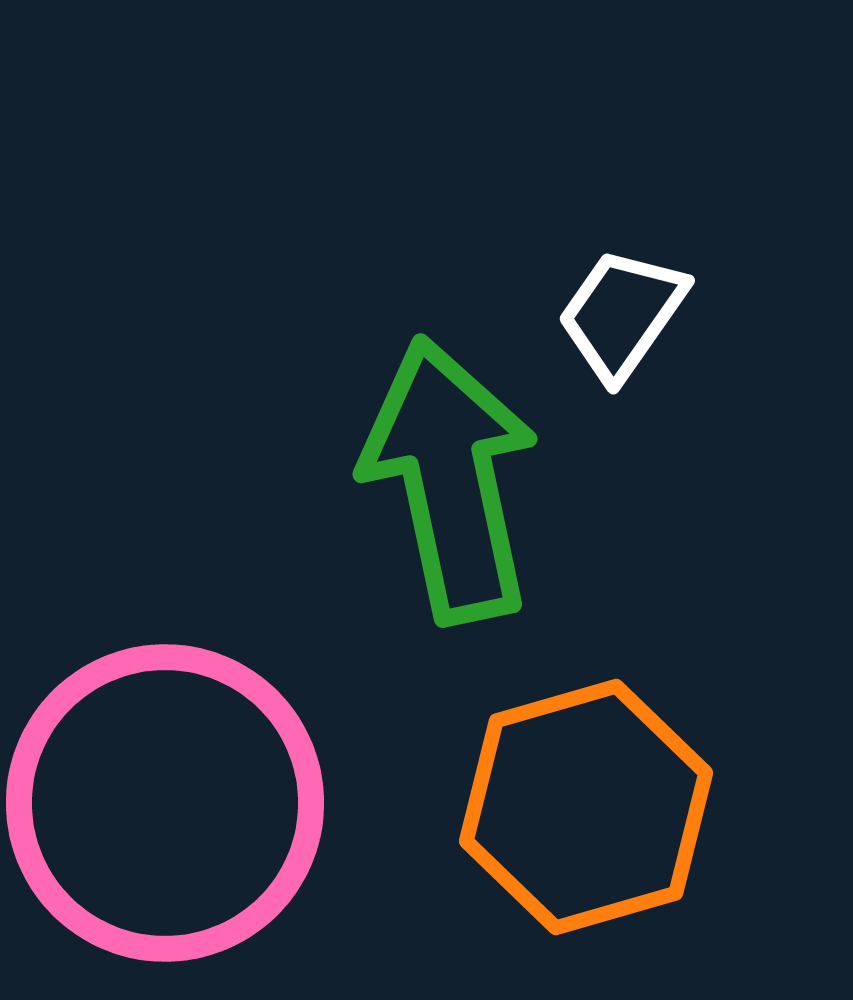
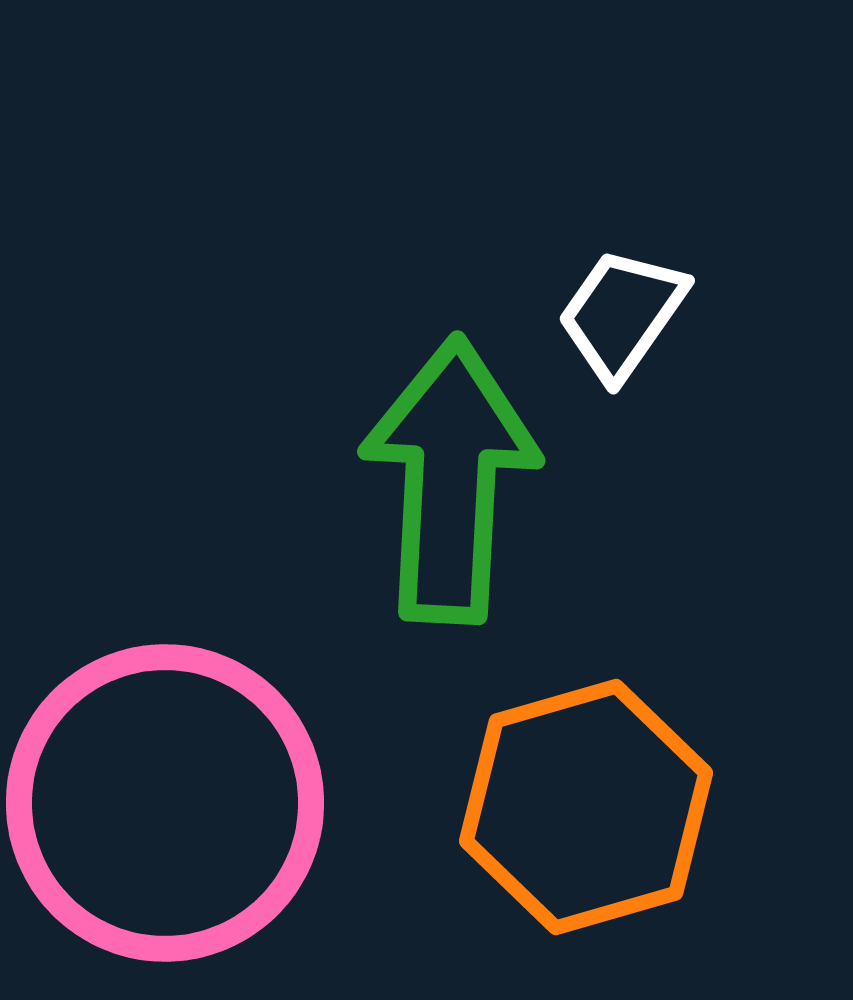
green arrow: rotated 15 degrees clockwise
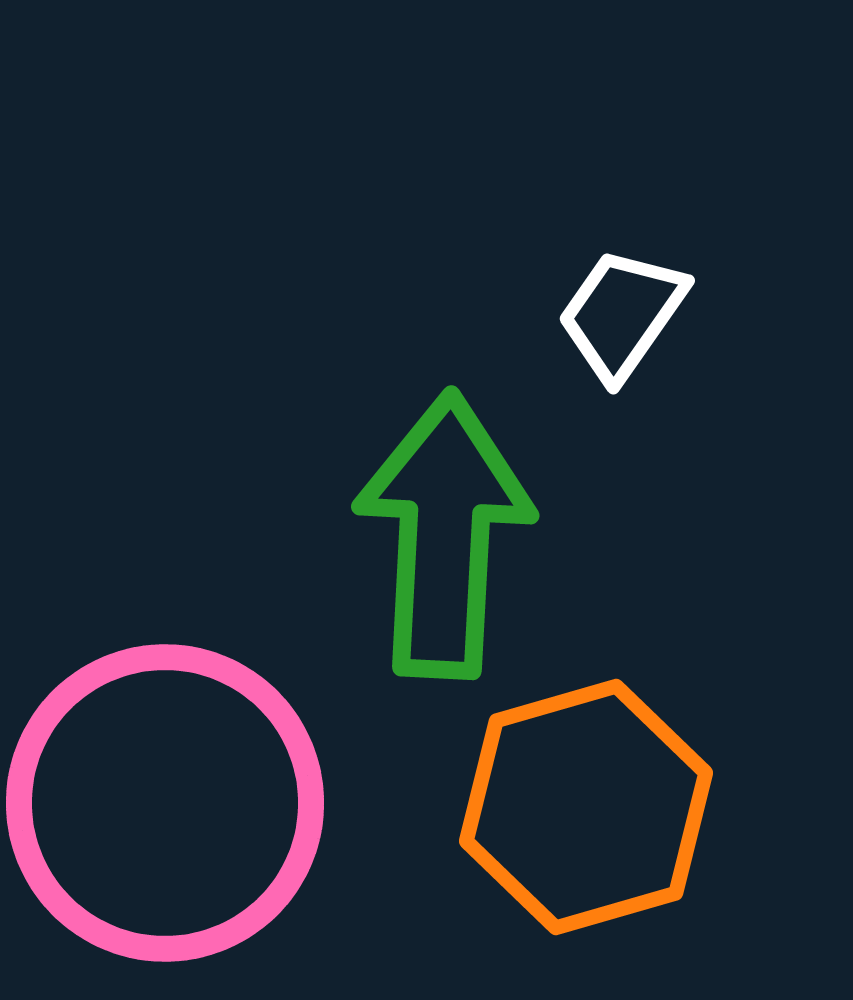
green arrow: moved 6 px left, 55 px down
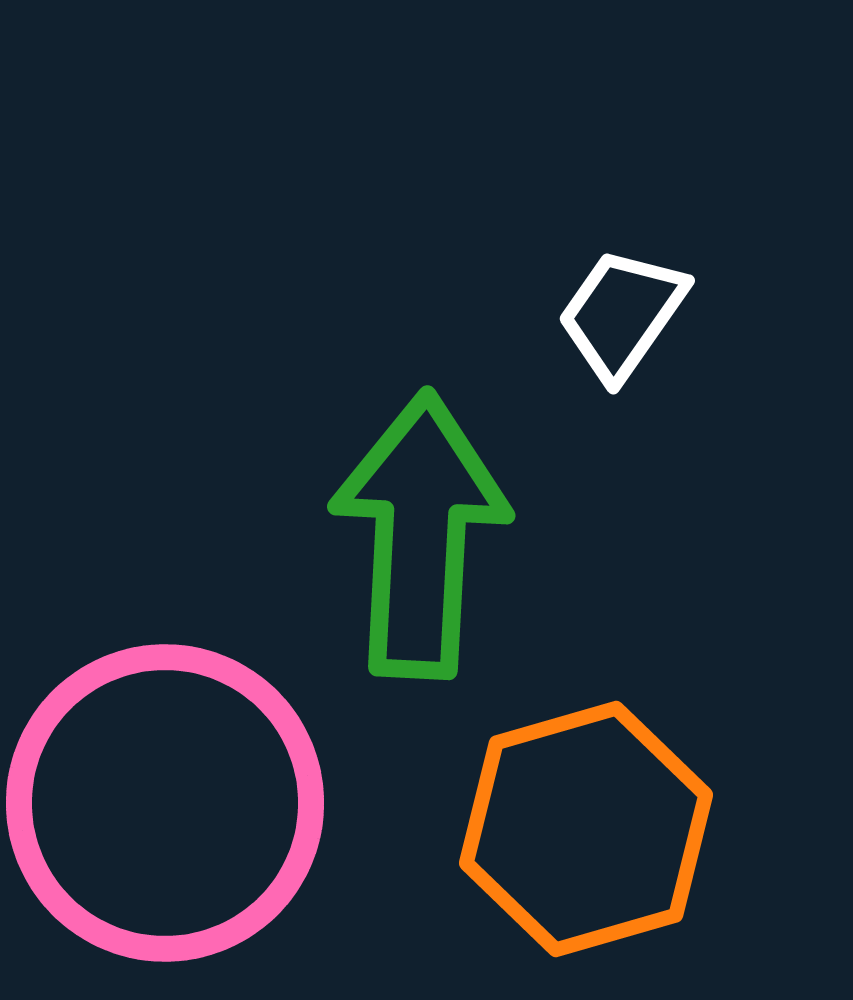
green arrow: moved 24 px left
orange hexagon: moved 22 px down
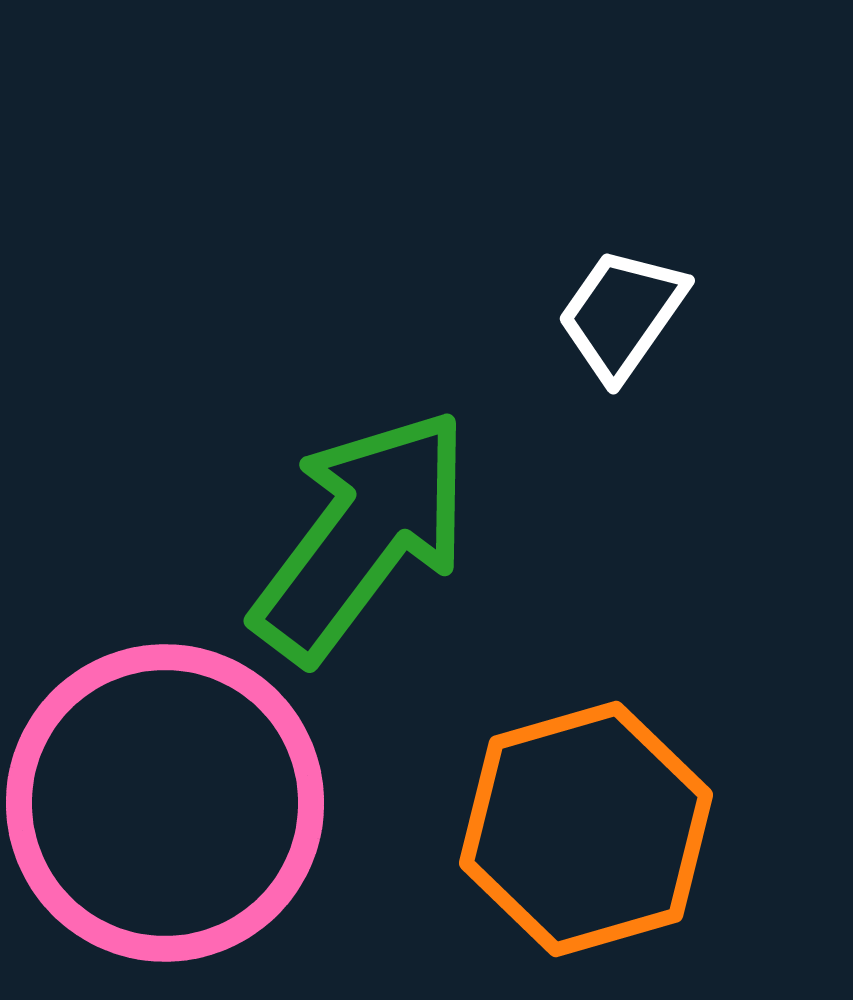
green arrow: moved 58 px left; rotated 34 degrees clockwise
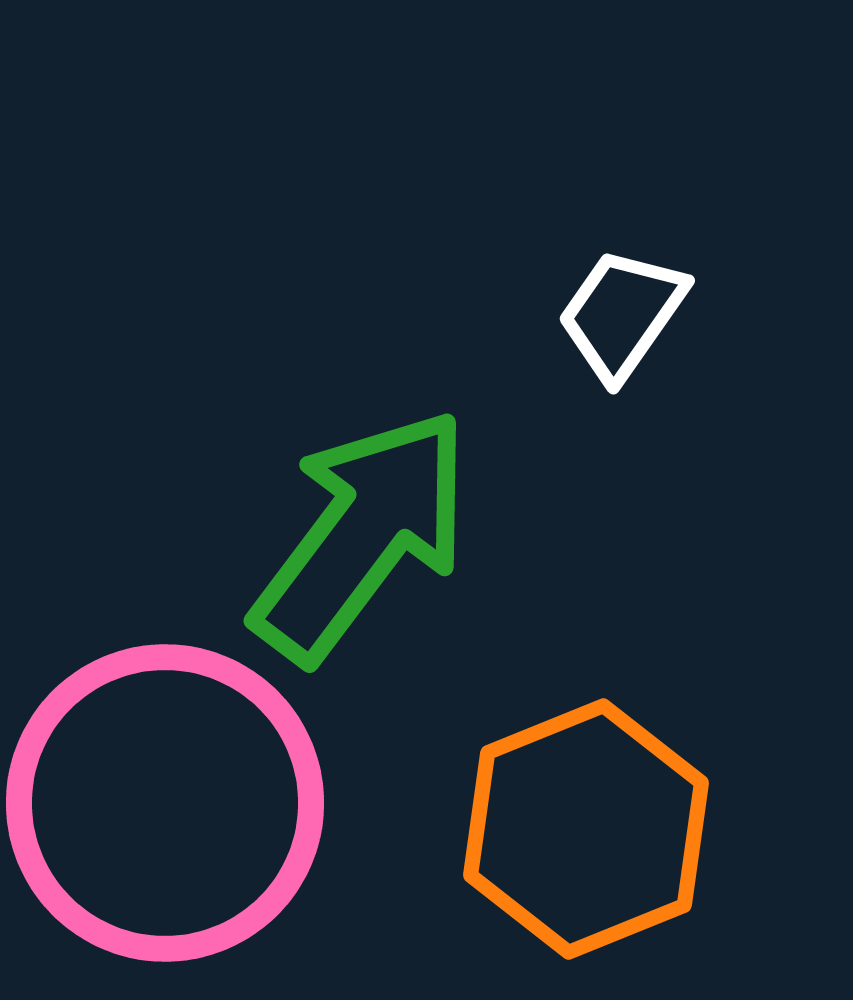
orange hexagon: rotated 6 degrees counterclockwise
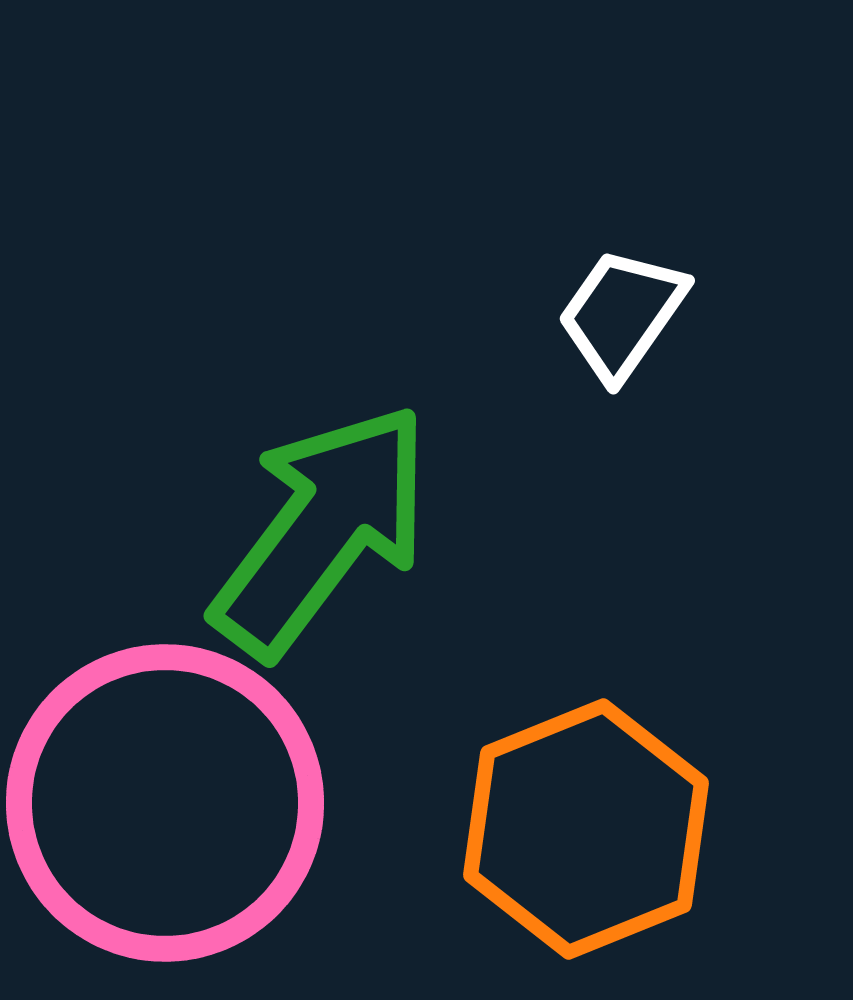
green arrow: moved 40 px left, 5 px up
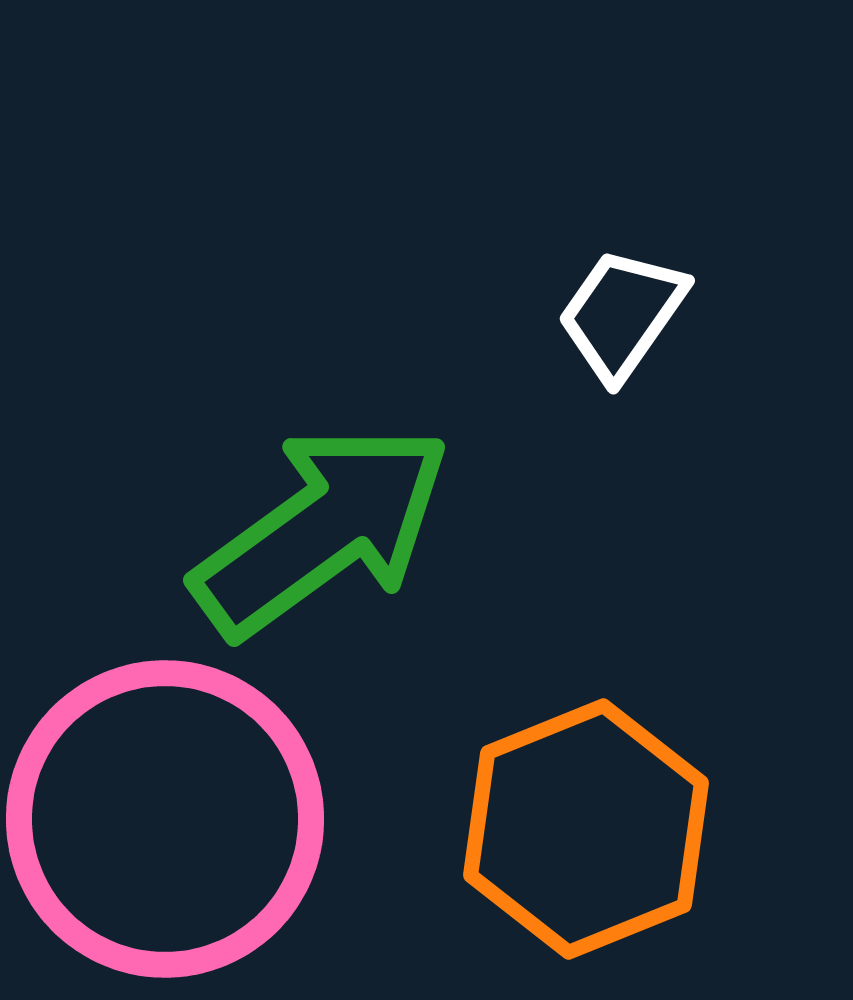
green arrow: rotated 17 degrees clockwise
pink circle: moved 16 px down
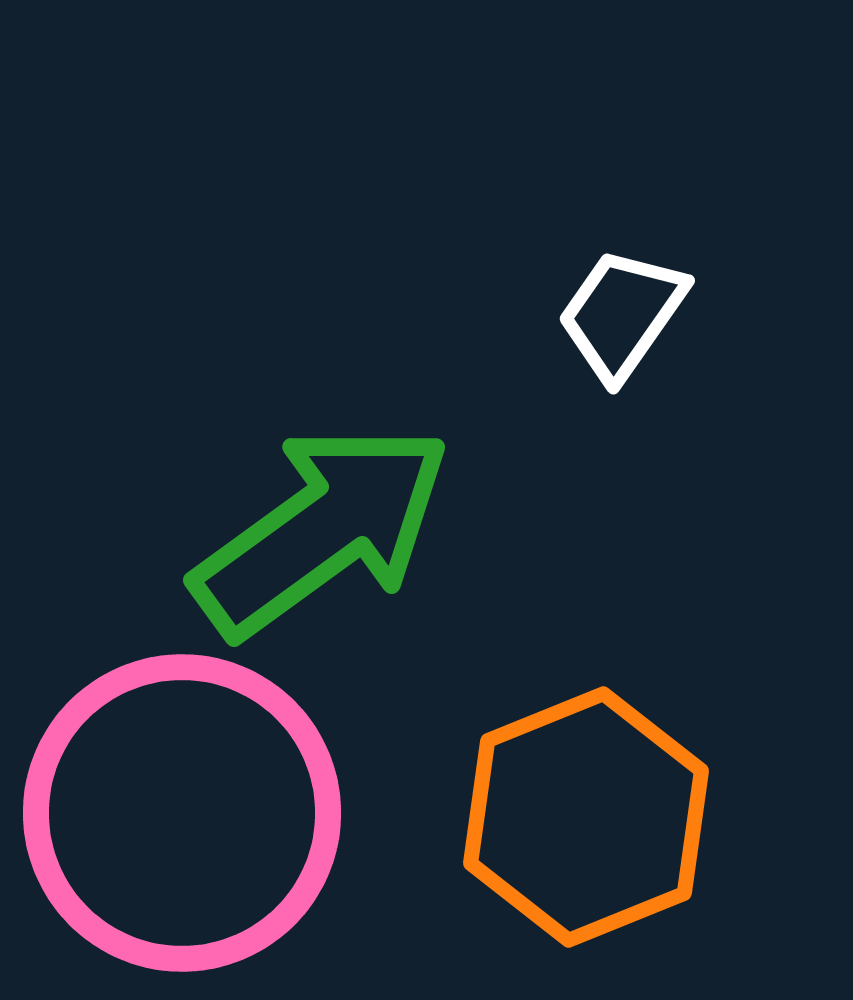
pink circle: moved 17 px right, 6 px up
orange hexagon: moved 12 px up
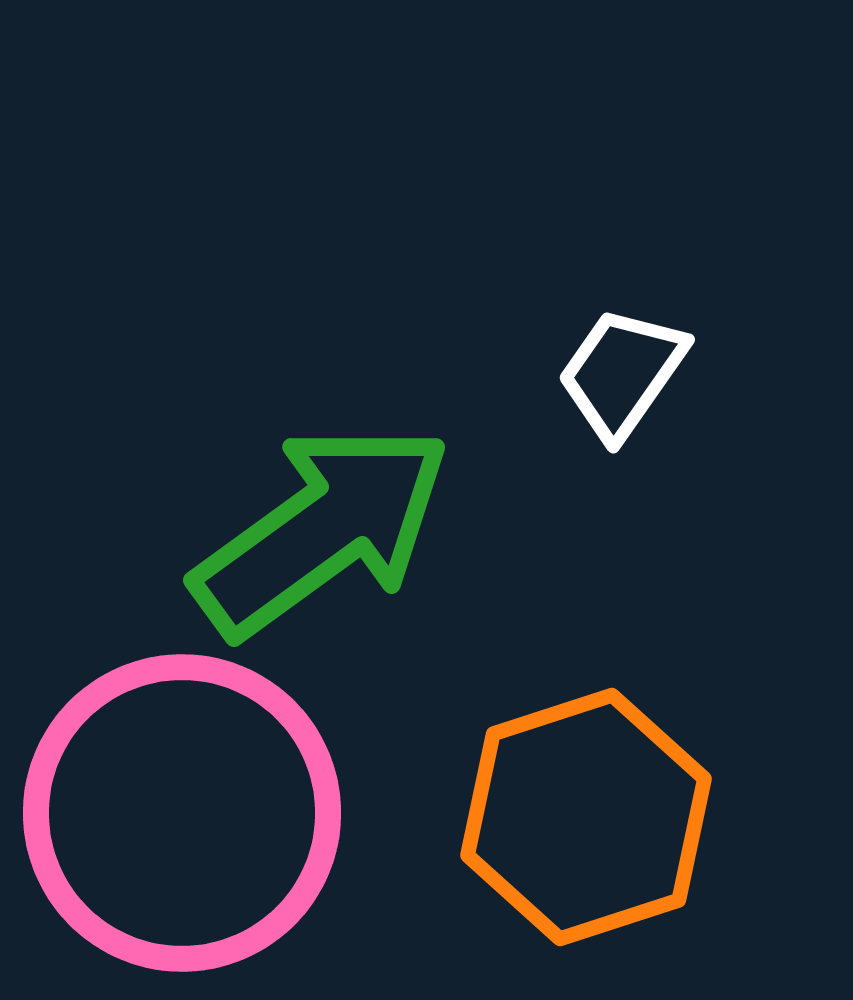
white trapezoid: moved 59 px down
orange hexagon: rotated 4 degrees clockwise
